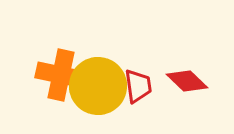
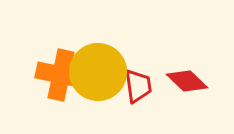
yellow circle: moved 14 px up
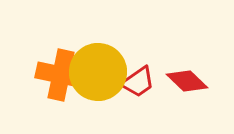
red trapezoid: moved 4 px up; rotated 63 degrees clockwise
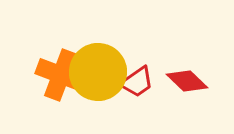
orange cross: rotated 9 degrees clockwise
red trapezoid: moved 1 px left
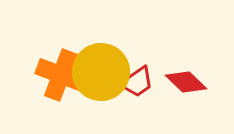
yellow circle: moved 3 px right
red diamond: moved 1 px left, 1 px down
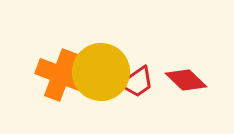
red diamond: moved 2 px up
